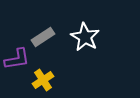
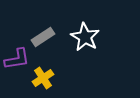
yellow cross: moved 2 px up
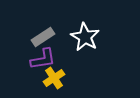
purple L-shape: moved 26 px right
yellow cross: moved 11 px right
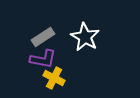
purple L-shape: rotated 20 degrees clockwise
yellow cross: rotated 30 degrees counterclockwise
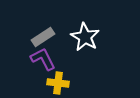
purple L-shape: rotated 128 degrees counterclockwise
yellow cross: moved 4 px right, 5 px down; rotated 20 degrees counterclockwise
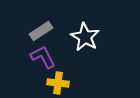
gray rectangle: moved 2 px left, 6 px up
purple L-shape: moved 2 px up
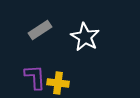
gray rectangle: moved 1 px left, 1 px up
purple L-shape: moved 8 px left, 20 px down; rotated 24 degrees clockwise
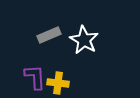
gray rectangle: moved 9 px right, 5 px down; rotated 10 degrees clockwise
white star: moved 1 px left, 3 px down
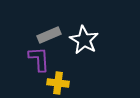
purple L-shape: moved 4 px right, 18 px up
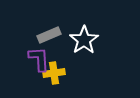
white star: rotated 8 degrees clockwise
yellow cross: moved 4 px left, 10 px up; rotated 15 degrees counterclockwise
